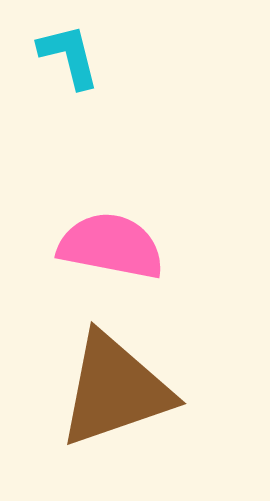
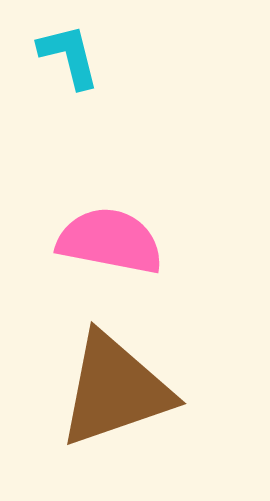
pink semicircle: moved 1 px left, 5 px up
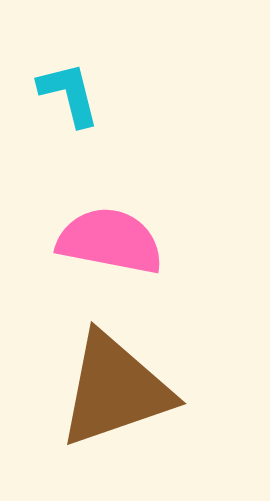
cyan L-shape: moved 38 px down
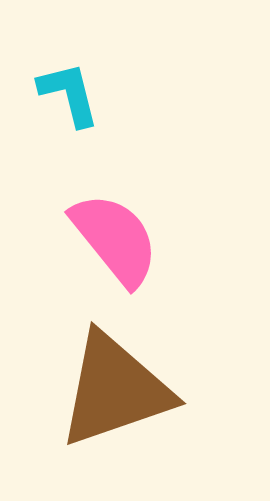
pink semicircle: moved 5 px right, 2 px up; rotated 40 degrees clockwise
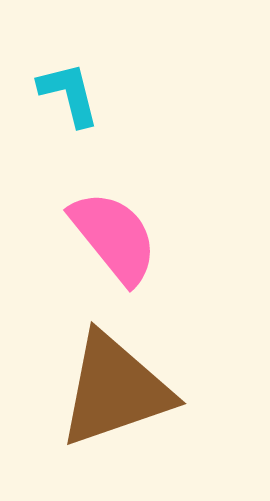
pink semicircle: moved 1 px left, 2 px up
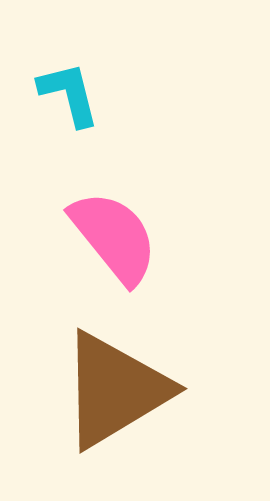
brown triangle: rotated 12 degrees counterclockwise
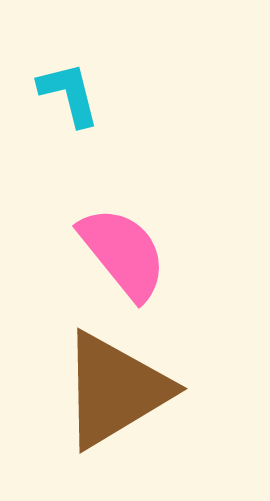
pink semicircle: moved 9 px right, 16 px down
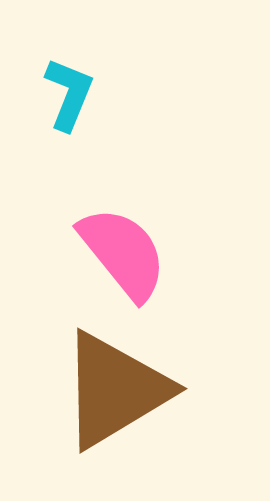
cyan L-shape: rotated 36 degrees clockwise
